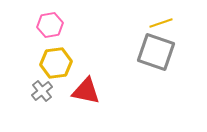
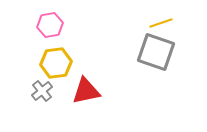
red triangle: rotated 24 degrees counterclockwise
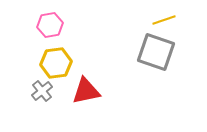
yellow line: moved 3 px right, 3 px up
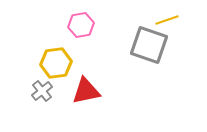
yellow line: moved 3 px right
pink hexagon: moved 31 px right
gray square: moved 7 px left, 7 px up
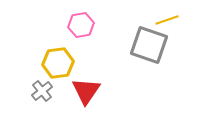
yellow hexagon: moved 2 px right
red triangle: rotated 44 degrees counterclockwise
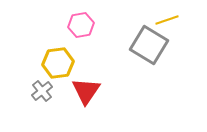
gray square: rotated 12 degrees clockwise
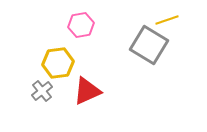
red triangle: moved 1 px right; rotated 32 degrees clockwise
